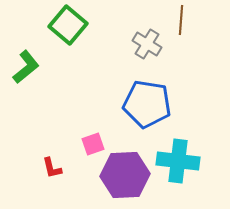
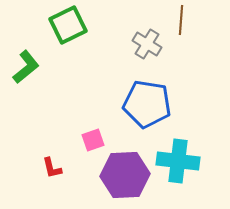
green square: rotated 24 degrees clockwise
pink square: moved 4 px up
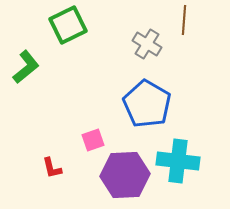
brown line: moved 3 px right
blue pentagon: rotated 21 degrees clockwise
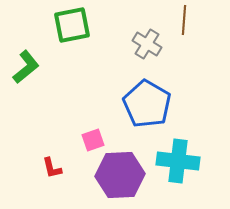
green square: moved 4 px right; rotated 15 degrees clockwise
purple hexagon: moved 5 px left
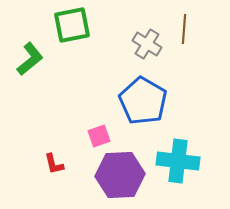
brown line: moved 9 px down
green L-shape: moved 4 px right, 8 px up
blue pentagon: moved 4 px left, 3 px up
pink square: moved 6 px right, 4 px up
red L-shape: moved 2 px right, 4 px up
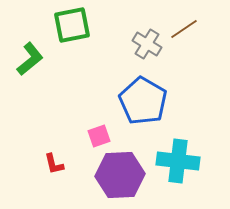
brown line: rotated 52 degrees clockwise
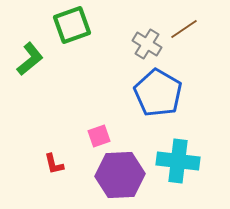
green square: rotated 9 degrees counterclockwise
blue pentagon: moved 15 px right, 8 px up
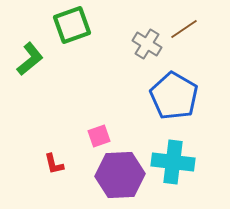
blue pentagon: moved 16 px right, 3 px down
cyan cross: moved 5 px left, 1 px down
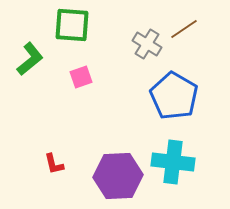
green square: rotated 24 degrees clockwise
pink square: moved 18 px left, 59 px up
purple hexagon: moved 2 px left, 1 px down
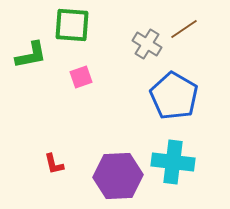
green L-shape: moved 1 px right, 4 px up; rotated 28 degrees clockwise
